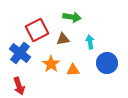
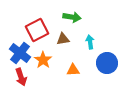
orange star: moved 8 px left, 4 px up
red arrow: moved 2 px right, 9 px up
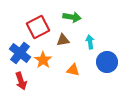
red square: moved 1 px right, 3 px up
brown triangle: moved 1 px down
blue circle: moved 1 px up
orange triangle: rotated 16 degrees clockwise
red arrow: moved 4 px down
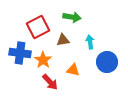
blue cross: rotated 30 degrees counterclockwise
red arrow: moved 29 px right, 1 px down; rotated 24 degrees counterclockwise
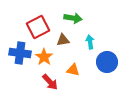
green arrow: moved 1 px right, 1 px down
orange star: moved 1 px right, 3 px up
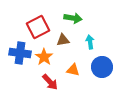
blue circle: moved 5 px left, 5 px down
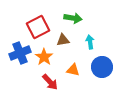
blue cross: rotated 30 degrees counterclockwise
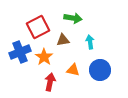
blue cross: moved 1 px up
blue circle: moved 2 px left, 3 px down
red arrow: rotated 126 degrees counterclockwise
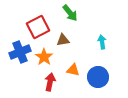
green arrow: moved 3 px left, 5 px up; rotated 42 degrees clockwise
cyan arrow: moved 12 px right
blue circle: moved 2 px left, 7 px down
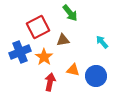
cyan arrow: rotated 32 degrees counterclockwise
blue circle: moved 2 px left, 1 px up
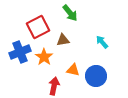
red arrow: moved 4 px right, 4 px down
